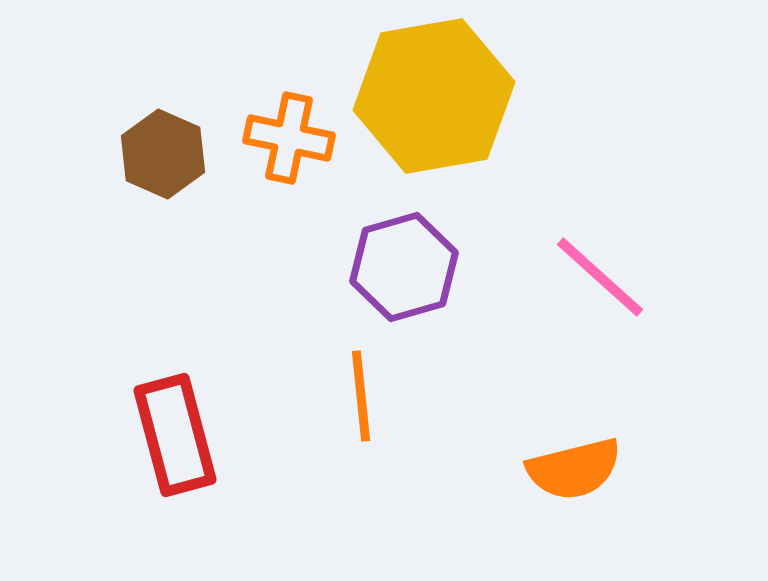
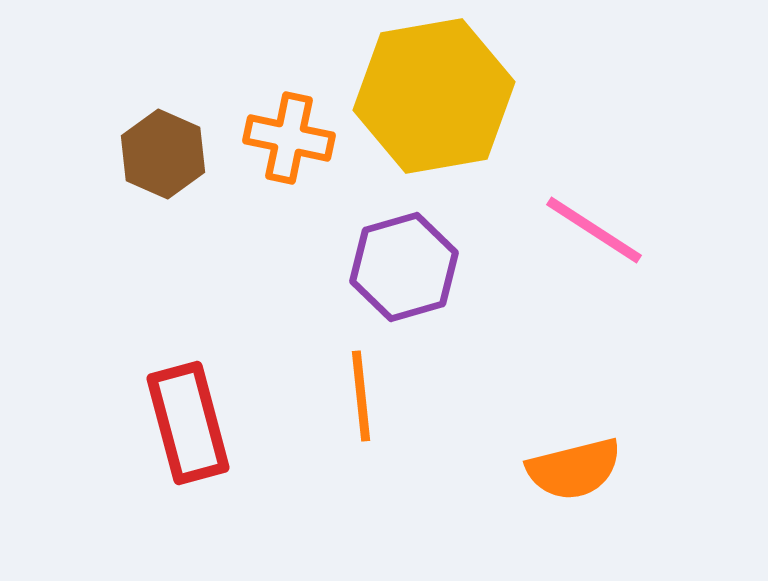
pink line: moved 6 px left, 47 px up; rotated 9 degrees counterclockwise
red rectangle: moved 13 px right, 12 px up
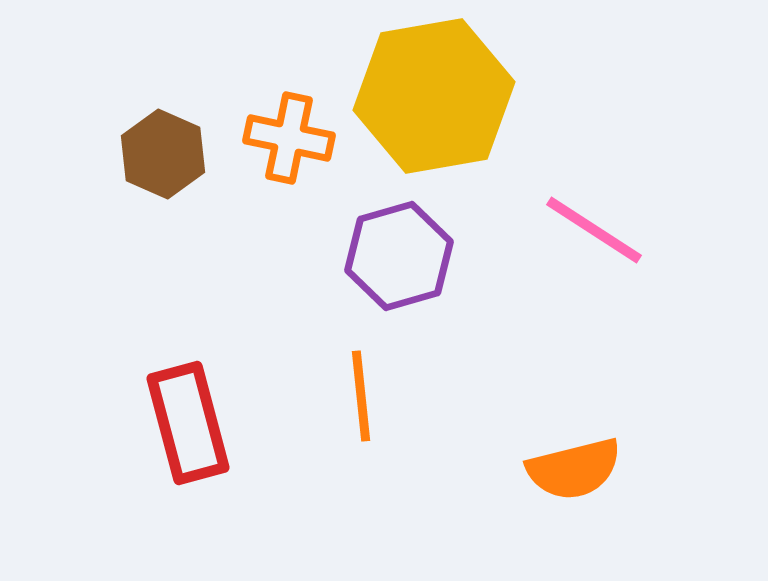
purple hexagon: moved 5 px left, 11 px up
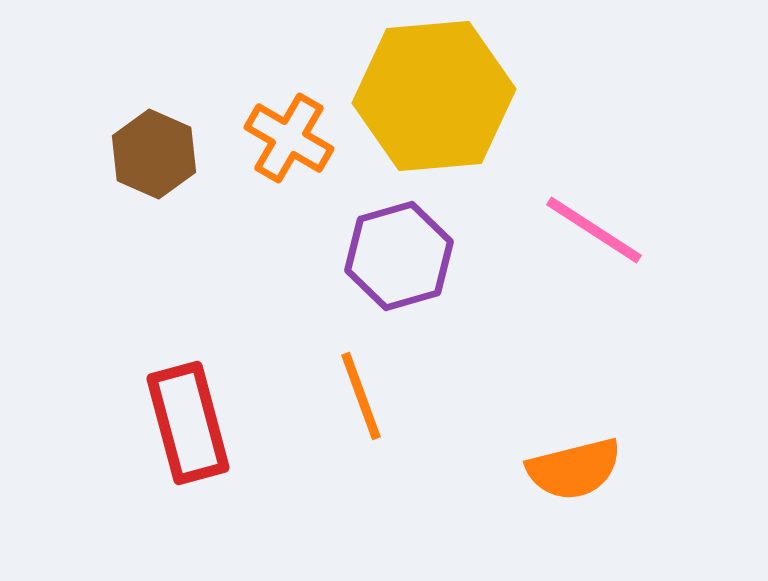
yellow hexagon: rotated 5 degrees clockwise
orange cross: rotated 18 degrees clockwise
brown hexagon: moved 9 px left
orange line: rotated 14 degrees counterclockwise
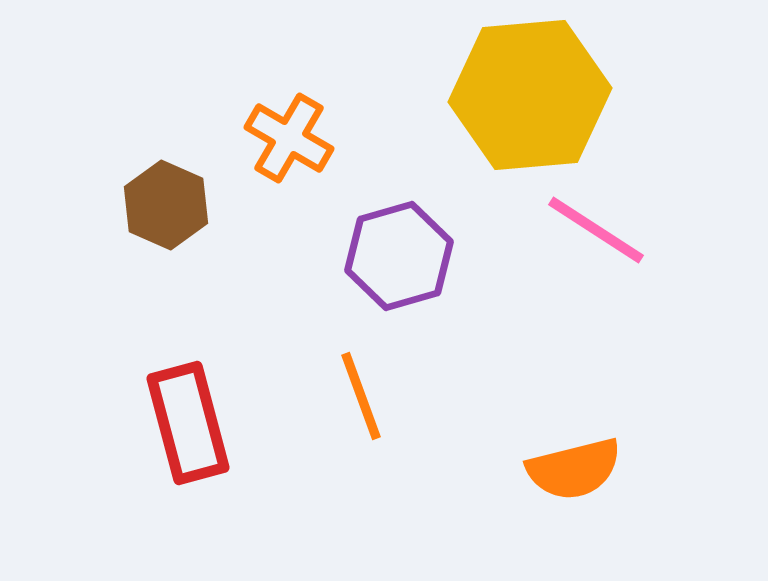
yellow hexagon: moved 96 px right, 1 px up
brown hexagon: moved 12 px right, 51 px down
pink line: moved 2 px right
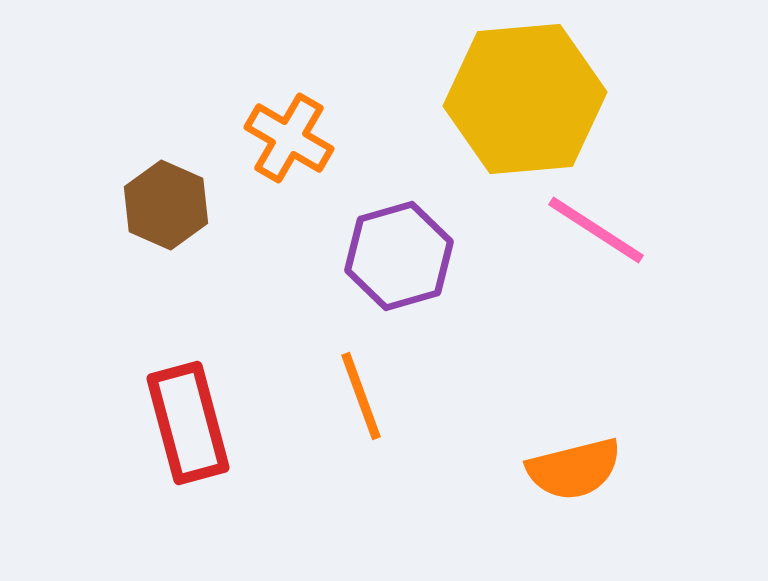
yellow hexagon: moved 5 px left, 4 px down
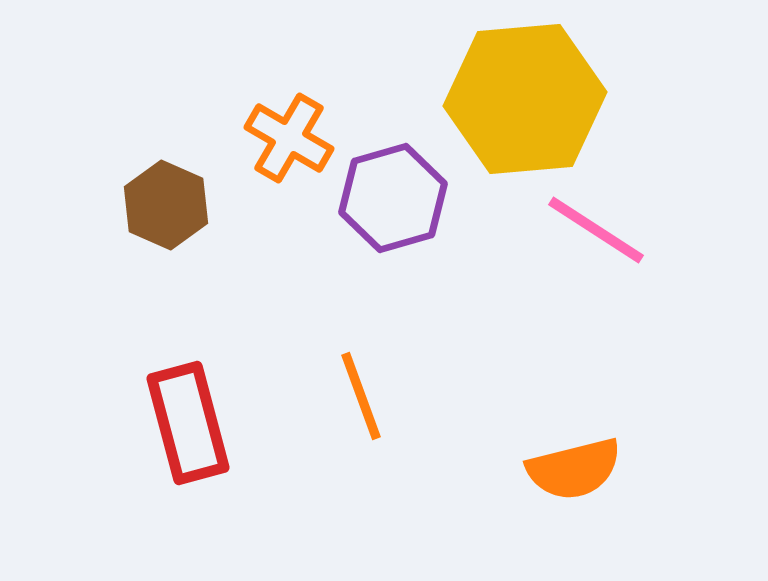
purple hexagon: moved 6 px left, 58 px up
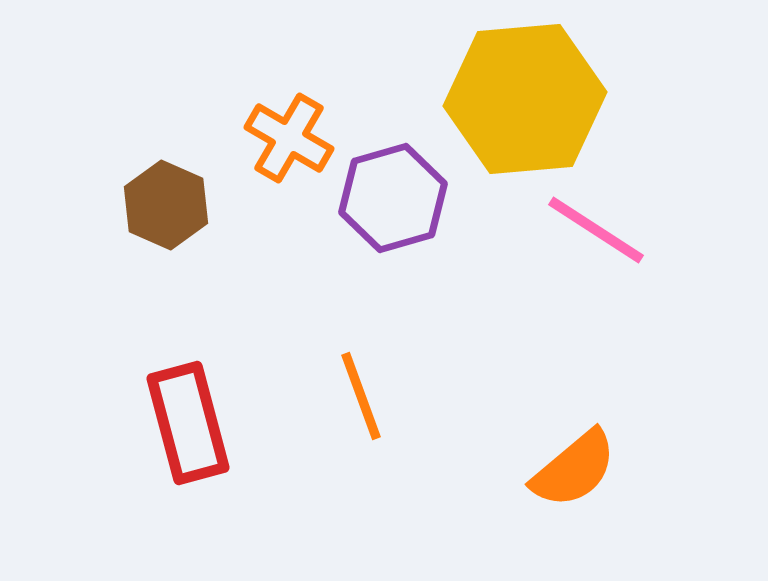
orange semicircle: rotated 26 degrees counterclockwise
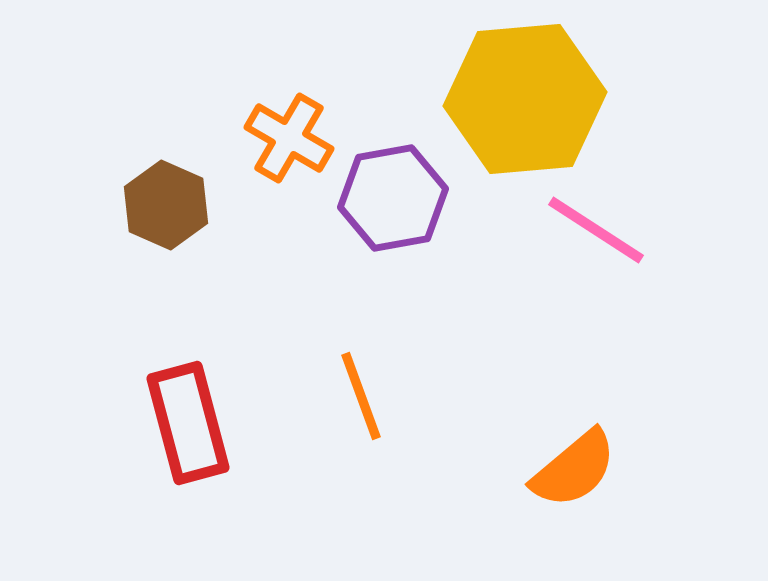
purple hexagon: rotated 6 degrees clockwise
